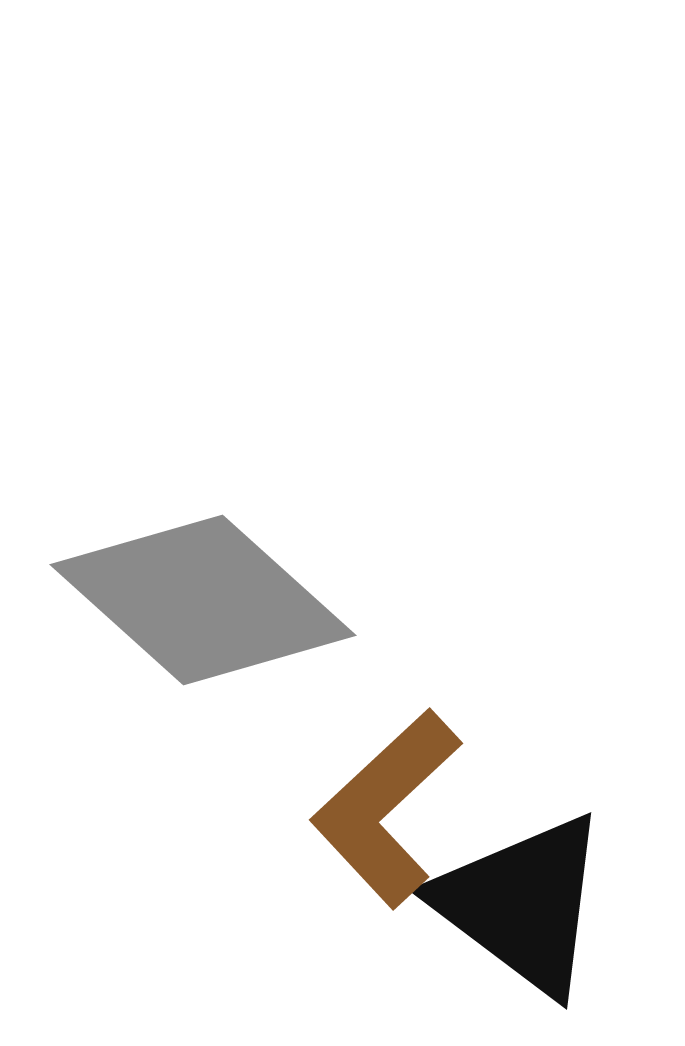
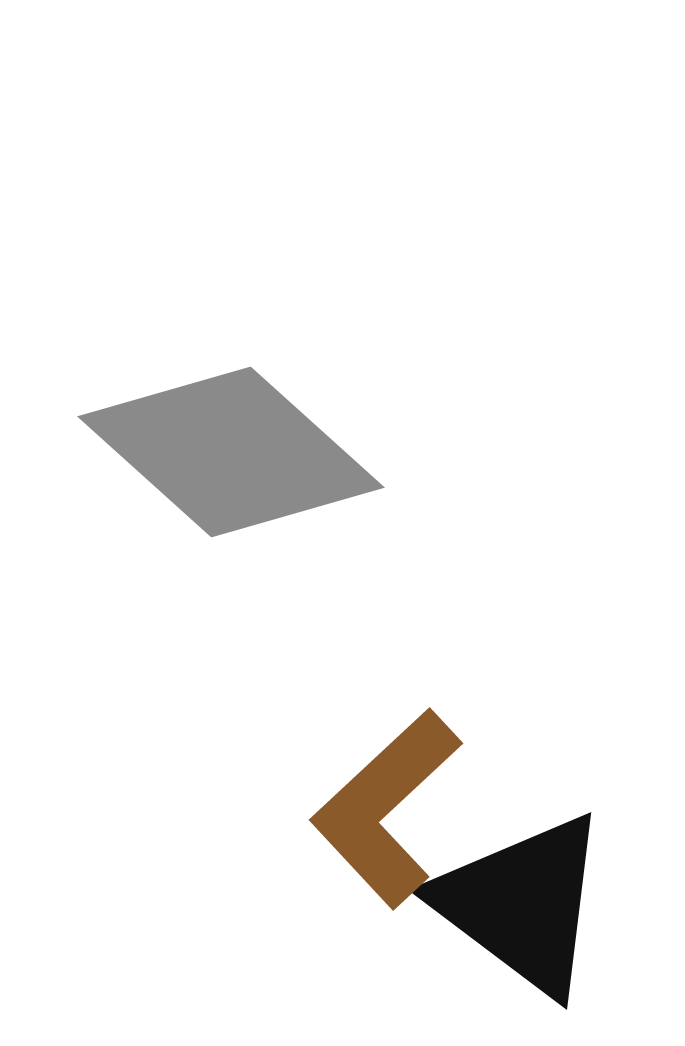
gray diamond: moved 28 px right, 148 px up
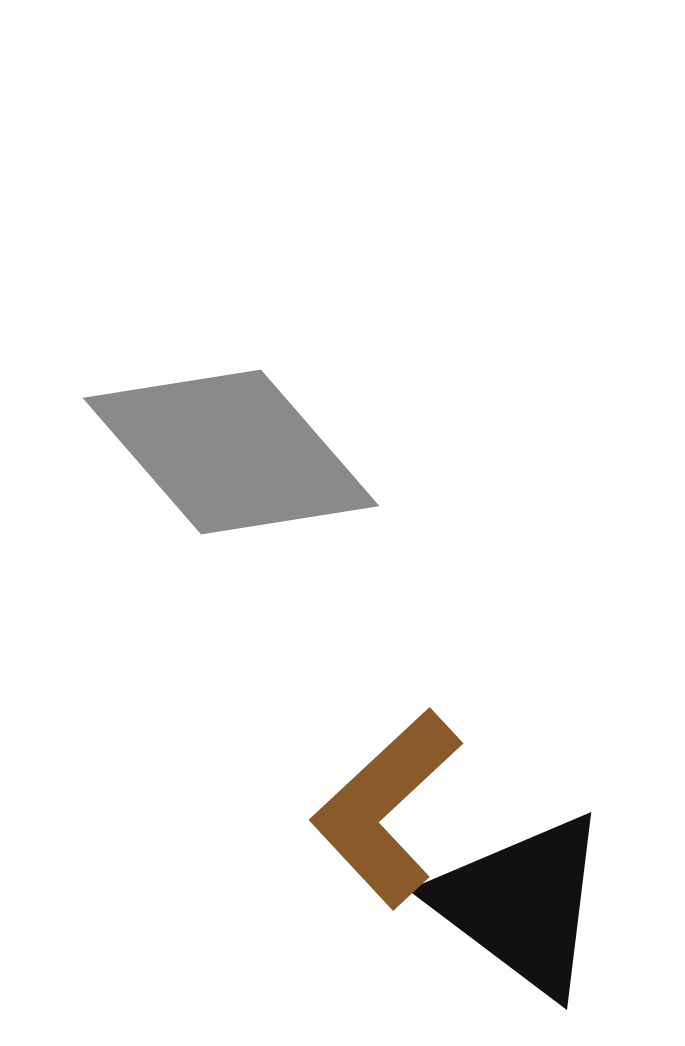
gray diamond: rotated 7 degrees clockwise
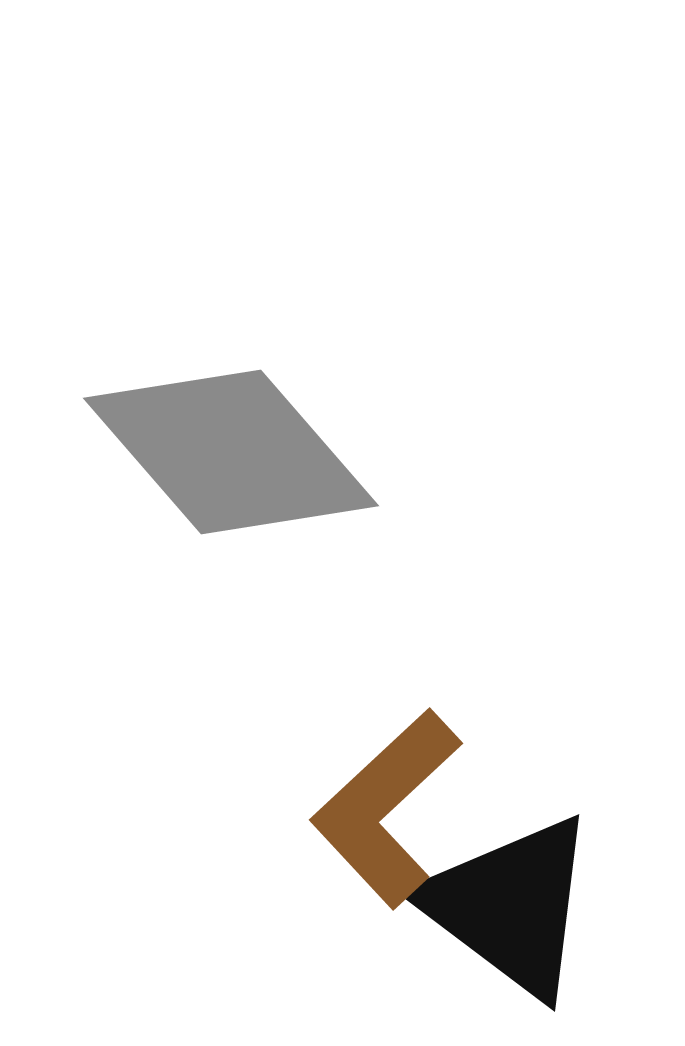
black triangle: moved 12 px left, 2 px down
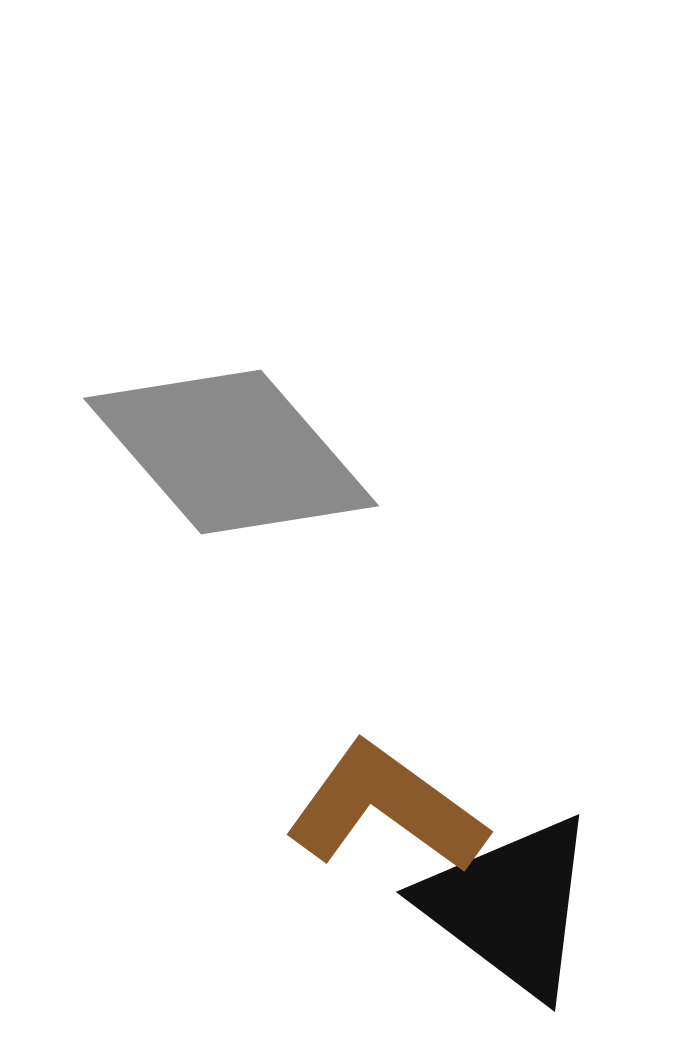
brown L-shape: rotated 79 degrees clockwise
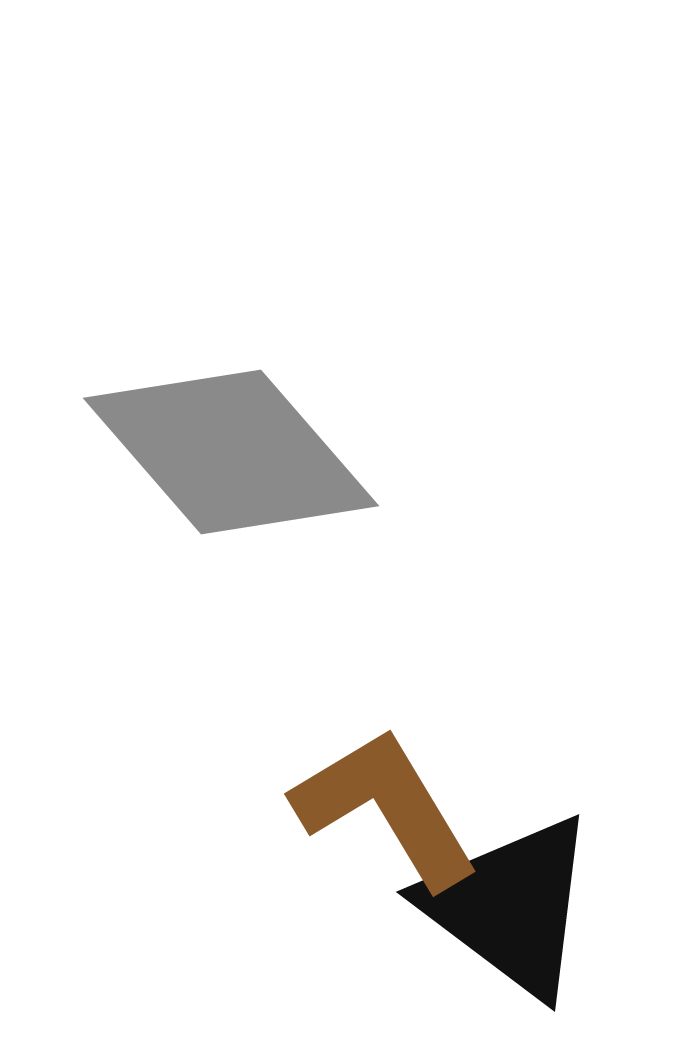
brown L-shape: rotated 23 degrees clockwise
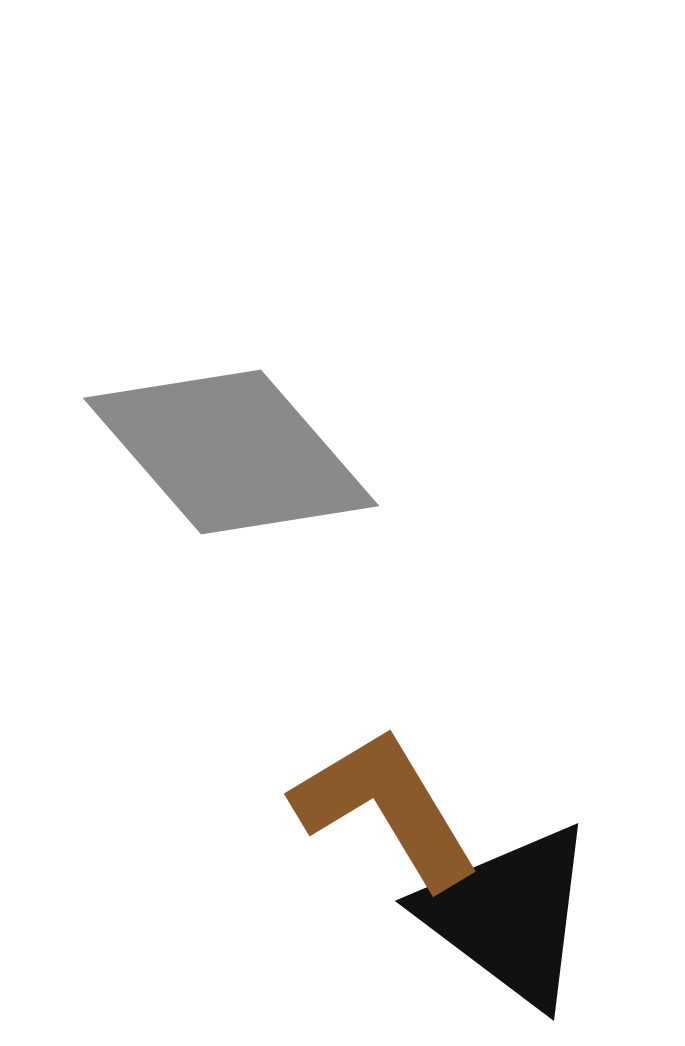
black triangle: moved 1 px left, 9 px down
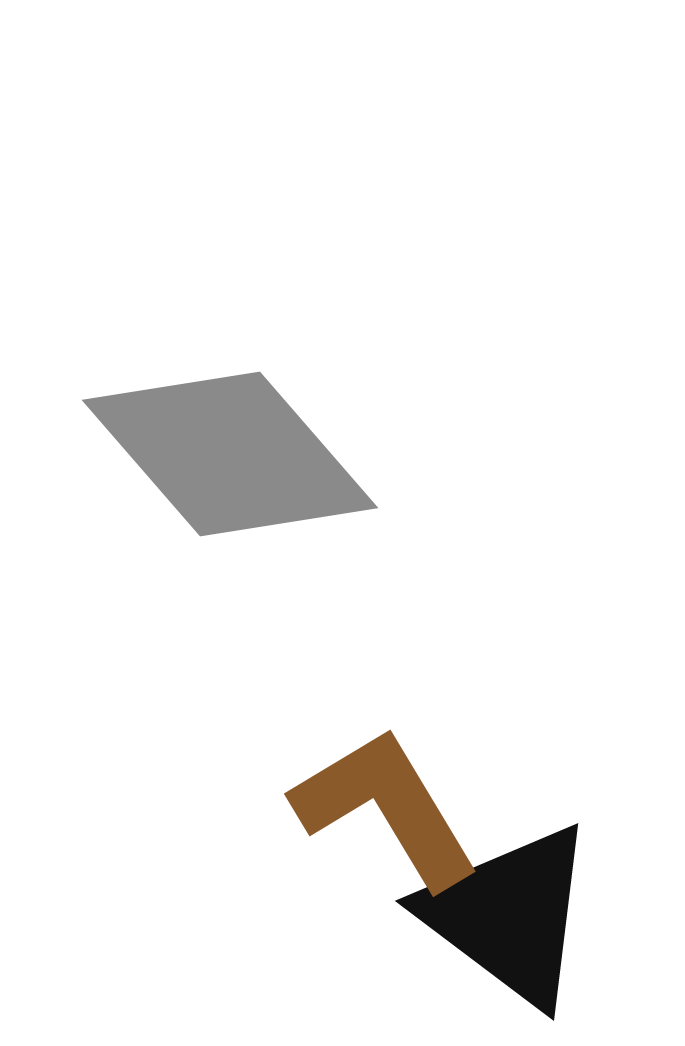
gray diamond: moved 1 px left, 2 px down
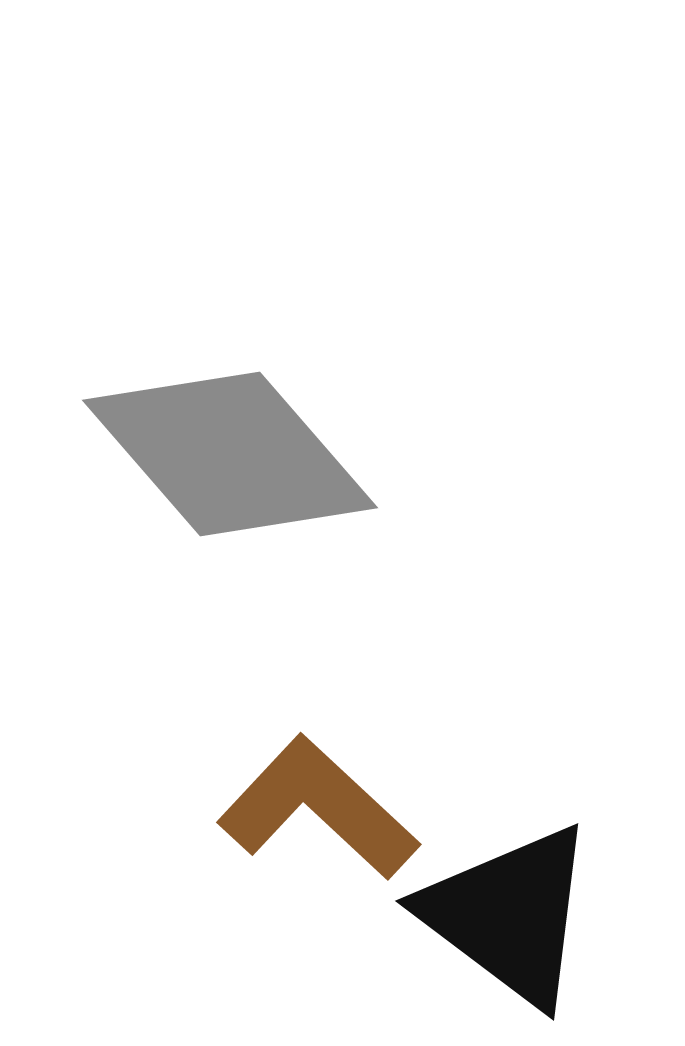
brown L-shape: moved 68 px left; rotated 16 degrees counterclockwise
